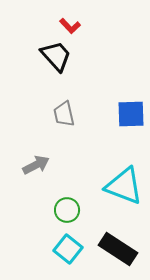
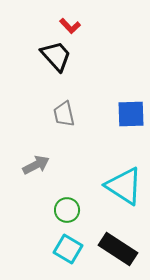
cyan triangle: rotated 12 degrees clockwise
cyan square: rotated 8 degrees counterclockwise
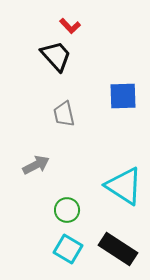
blue square: moved 8 px left, 18 px up
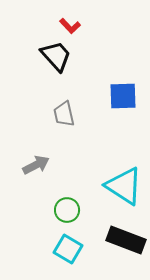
black rectangle: moved 8 px right, 9 px up; rotated 12 degrees counterclockwise
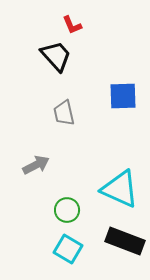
red L-shape: moved 2 px right, 1 px up; rotated 20 degrees clockwise
gray trapezoid: moved 1 px up
cyan triangle: moved 4 px left, 3 px down; rotated 9 degrees counterclockwise
black rectangle: moved 1 px left, 1 px down
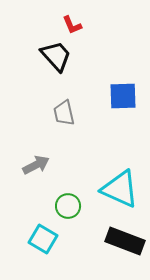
green circle: moved 1 px right, 4 px up
cyan square: moved 25 px left, 10 px up
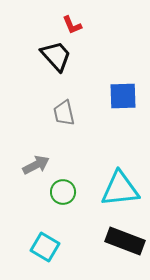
cyan triangle: rotated 30 degrees counterclockwise
green circle: moved 5 px left, 14 px up
cyan square: moved 2 px right, 8 px down
